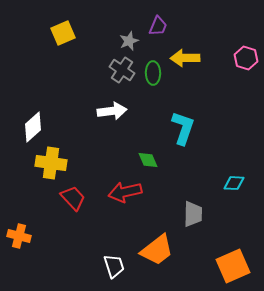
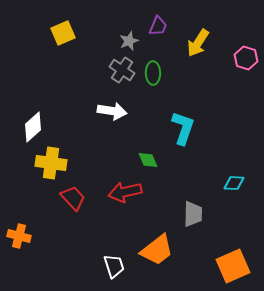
yellow arrow: moved 13 px right, 15 px up; rotated 56 degrees counterclockwise
white arrow: rotated 16 degrees clockwise
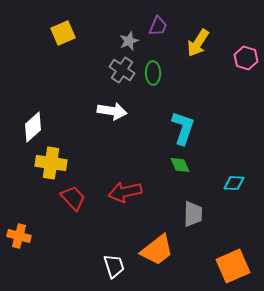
green diamond: moved 32 px right, 5 px down
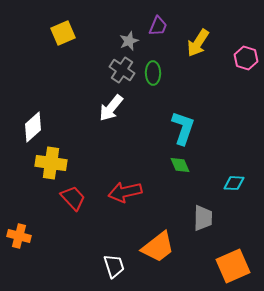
white arrow: moved 1 px left, 3 px up; rotated 120 degrees clockwise
gray trapezoid: moved 10 px right, 4 px down
orange trapezoid: moved 1 px right, 3 px up
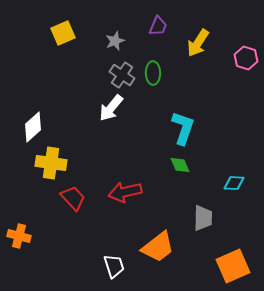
gray star: moved 14 px left
gray cross: moved 5 px down
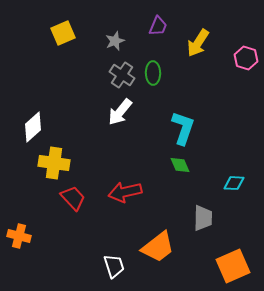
white arrow: moved 9 px right, 4 px down
yellow cross: moved 3 px right
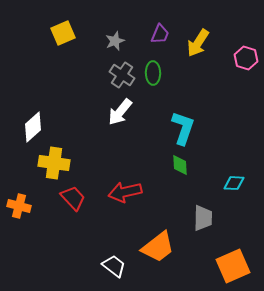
purple trapezoid: moved 2 px right, 8 px down
green diamond: rotated 20 degrees clockwise
orange cross: moved 30 px up
white trapezoid: rotated 35 degrees counterclockwise
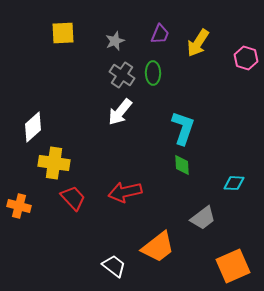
yellow square: rotated 20 degrees clockwise
green diamond: moved 2 px right
gray trapezoid: rotated 52 degrees clockwise
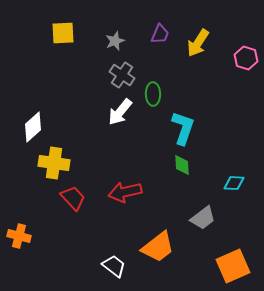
green ellipse: moved 21 px down
orange cross: moved 30 px down
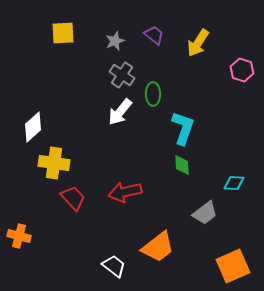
purple trapezoid: moved 6 px left, 1 px down; rotated 75 degrees counterclockwise
pink hexagon: moved 4 px left, 12 px down
gray trapezoid: moved 2 px right, 5 px up
